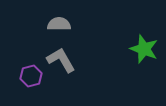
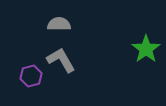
green star: moved 2 px right; rotated 16 degrees clockwise
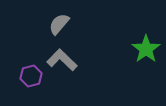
gray semicircle: rotated 50 degrees counterclockwise
gray L-shape: moved 1 px right; rotated 16 degrees counterclockwise
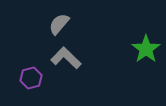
gray L-shape: moved 4 px right, 2 px up
purple hexagon: moved 2 px down
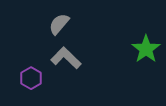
purple hexagon: rotated 15 degrees counterclockwise
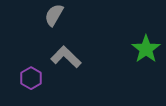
gray semicircle: moved 5 px left, 9 px up; rotated 10 degrees counterclockwise
gray L-shape: moved 1 px up
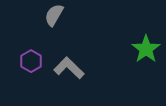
gray L-shape: moved 3 px right, 11 px down
purple hexagon: moved 17 px up
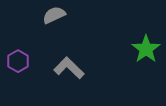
gray semicircle: rotated 35 degrees clockwise
purple hexagon: moved 13 px left
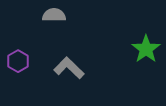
gray semicircle: rotated 25 degrees clockwise
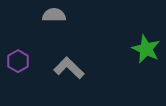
green star: rotated 12 degrees counterclockwise
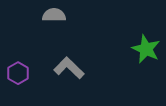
purple hexagon: moved 12 px down
